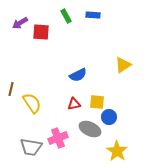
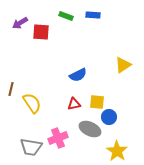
green rectangle: rotated 40 degrees counterclockwise
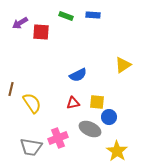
red triangle: moved 1 px left, 1 px up
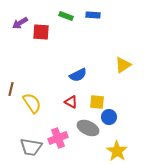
red triangle: moved 2 px left, 1 px up; rotated 40 degrees clockwise
gray ellipse: moved 2 px left, 1 px up
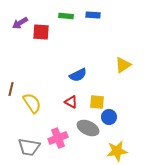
green rectangle: rotated 16 degrees counterclockwise
gray trapezoid: moved 2 px left
yellow star: rotated 30 degrees clockwise
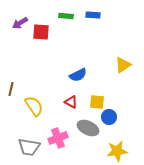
yellow semicircle: moved 2 px right, 3 px down
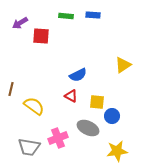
red square: moved 4 px down
red triangle: moved 6 px up
yellow semicircle: rotated 20 degrees counterclockwise
blue circle: moved 3 px right, 1 px up
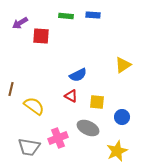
blue circle: moved 10 px right, 1 px down
yellow star: rotated 15 degrees counterclockwise
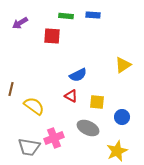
red square: moved 11 px right
pink cross: moved 4 px left
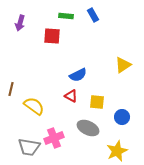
blue rectangle: rotated 56 degrees clockwise
purple arrow: rotated 42 degrees counterclockwise
